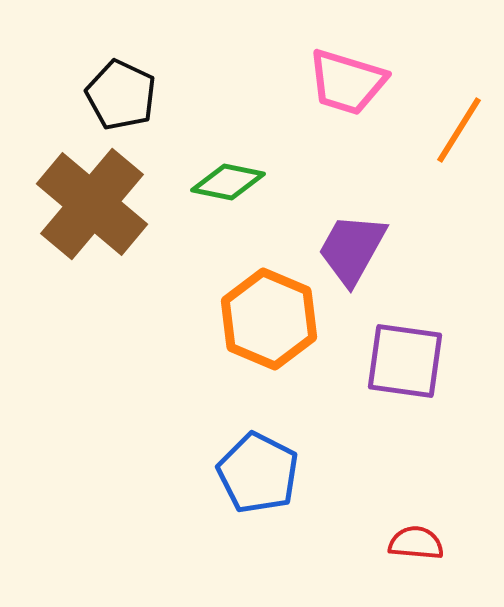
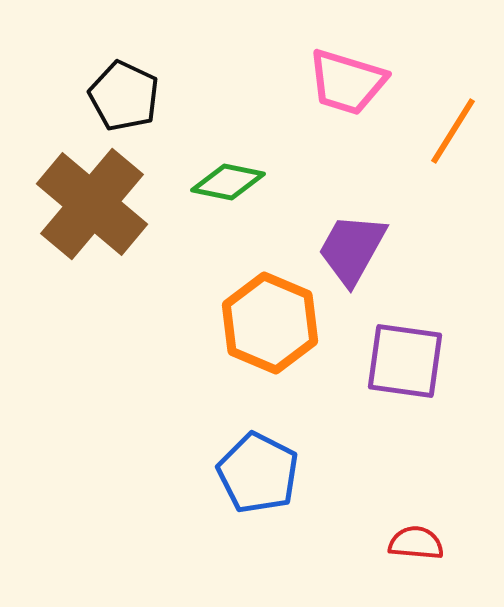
black pentagon: moved 3 px right, 1 px down
orange line: moved 6 px left, 1 px down
orange hexagon: moved 1 px right, 4 px down
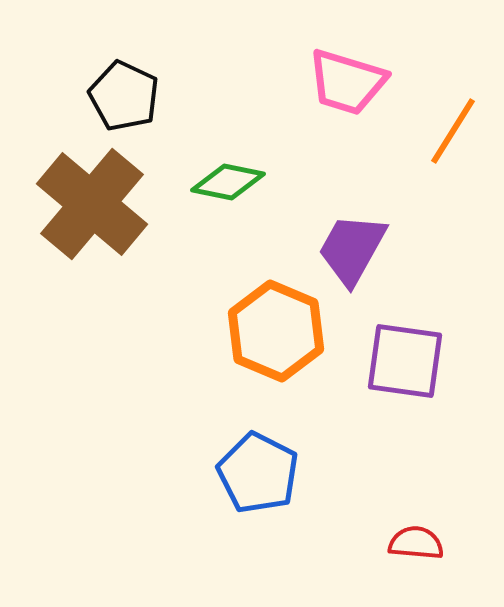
orange hexagon: moved 6 px right, 8 px down
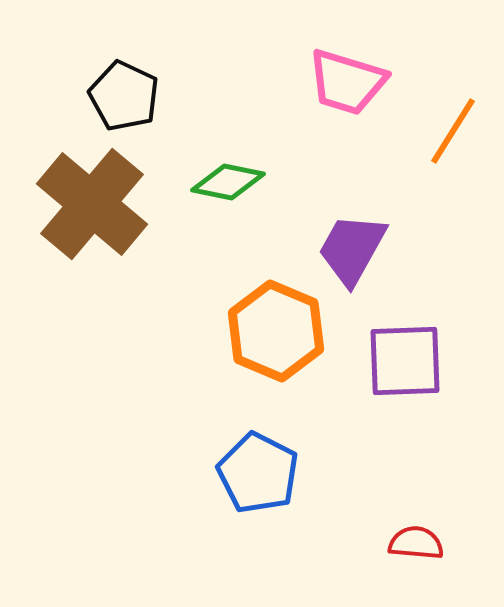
purple square: rotated 10 degrees counterclockwise
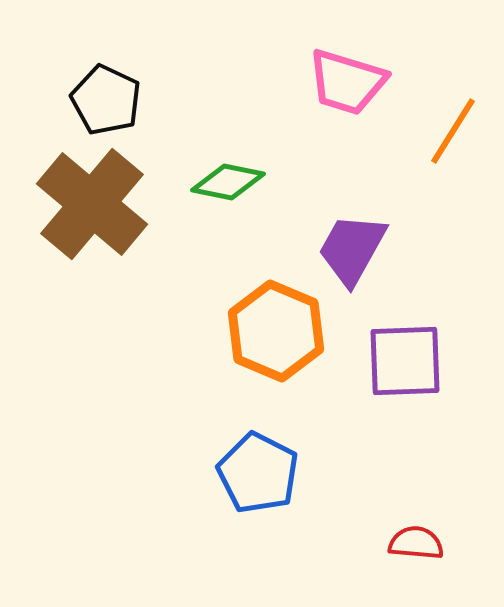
black pentagon: moved 18 px left, 4 px down
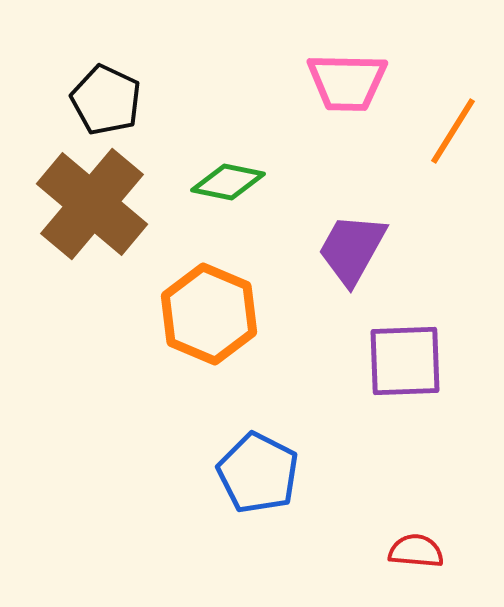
pink trapezoid: rotated 16 degrees counterclockwise
orange hexagon: moved 67 px left, 17 px up
red semicircle: moved 8 px down
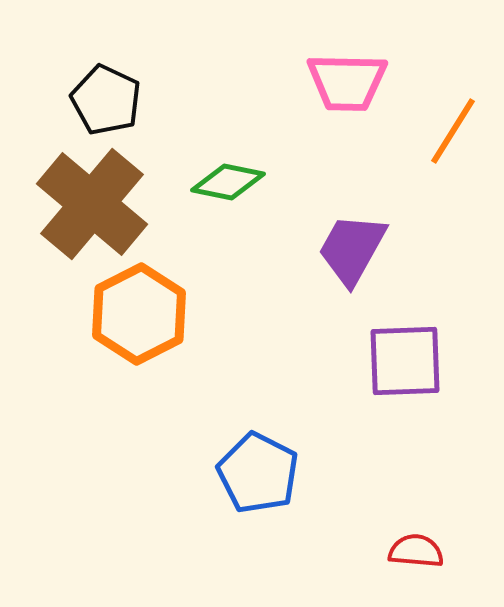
orange hexagon: moved 70 px left; rotated 10 degrees clockwise
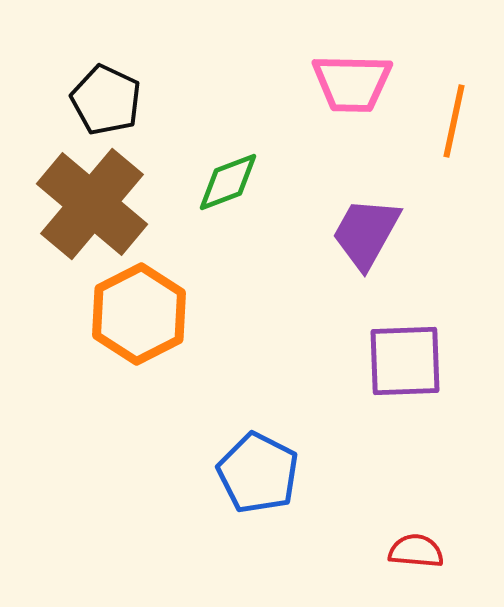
pink trapezoid: moved 5 px right, 1 px down
orange line: moved 1 px right, 10 px up; rotated 20 degrees counterclockwise
green diamond: rotated 32 degrees counterclockwise
purple trapezoid: moved 14 px right, 16 px up
